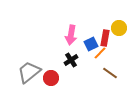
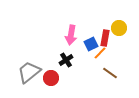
black cross: moved 5 px left
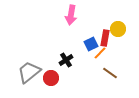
yellow circle: moved 1 px left, 1 px down
pink arrow: moved 20 px up
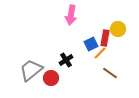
gray trapezoid: moved 2 px right, 2 px up
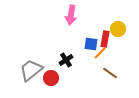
red rectangle: moved 1 px down
blue square: rotated 32 degrees clockwise
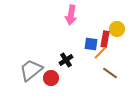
yellow circle: moved 1 px left
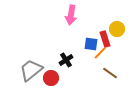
red rectangle: rotated 28 degrees counterclockwise
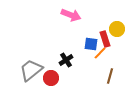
pink arrow: rotated 78 degrees counterclockwise
brown line: moved 3 px down; rotated 70 degrees clockwise
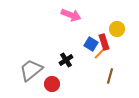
red rectangle: moved 1 px left, 3 px down
blue square: rotated 24 degrees clockwise
red circle: moved 1 px right, 6 px down
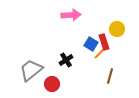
pink arrow: rotated 24 degrees counterclockwise
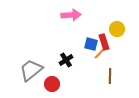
blue square: rotated 16 degrees counterclockwise
brown line: rotated 14 degrees counterclockwise
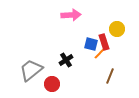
brown line: rotated 21 degrees clockwise
